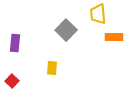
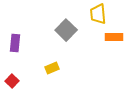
yellow rectangle: rotated 64 degrees clockwise
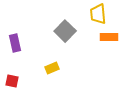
gray square: moved 1 px left, 1 px down
orange rectangle: moved 5 px left
purple rectangle: rotated 18 degrees counterclockwise
red square: rotated 32 degrees counterclockwise
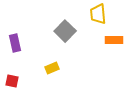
orange rectangle: moved 5 px right, 3 px down
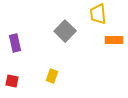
yellow rectangle: moved 8 px down; rotated 48 degrees counterclockwise
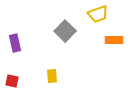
yellow trapezoid: rotated 105 degrees counterclockwise
yellow rectangle: rotated 24 degrees counterclockwise
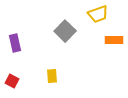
red square: rotated 16 degrees clockwise
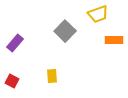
purple rectangle: rotated 54 degrees clockwise
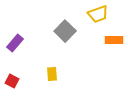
yellow rectangle: moved 2 px up
